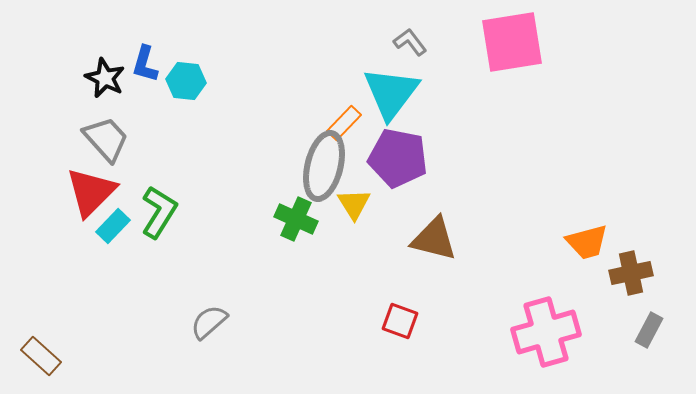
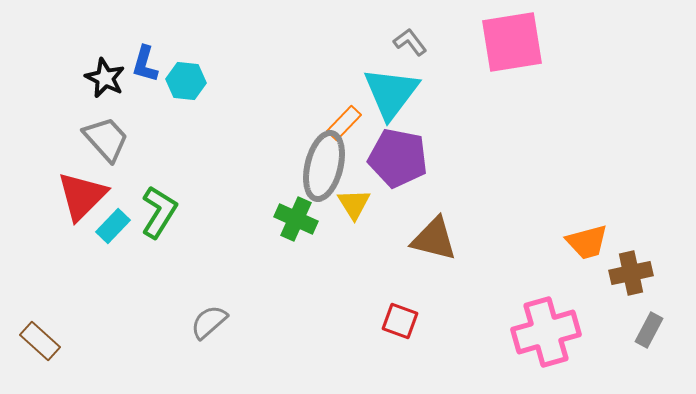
red triangle: moved 9 px left, 4 px down
brown rectangle: moved 1 px left, 15 px up
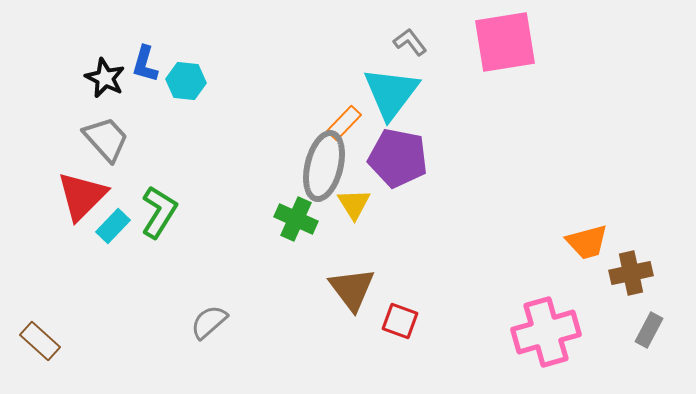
pink square: moved 7 px left
brown triangle: moved 82 px left, 50 px down; rotated 39 degrees clockwise
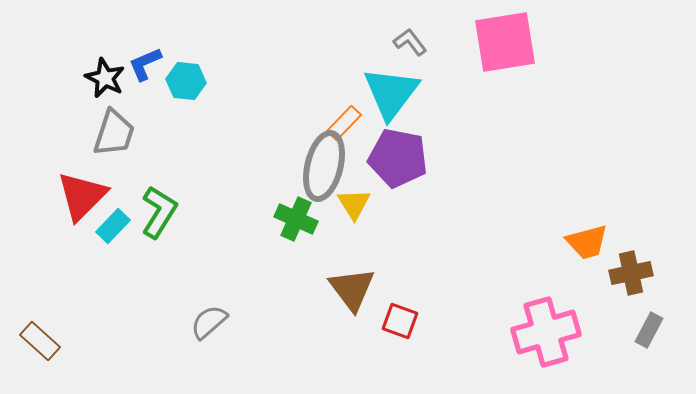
blue L-shape: rotated 51 degrees clockwise
gray trapezoid: moved 8 px right, 6 px up; rotated 60 degrees clockwise
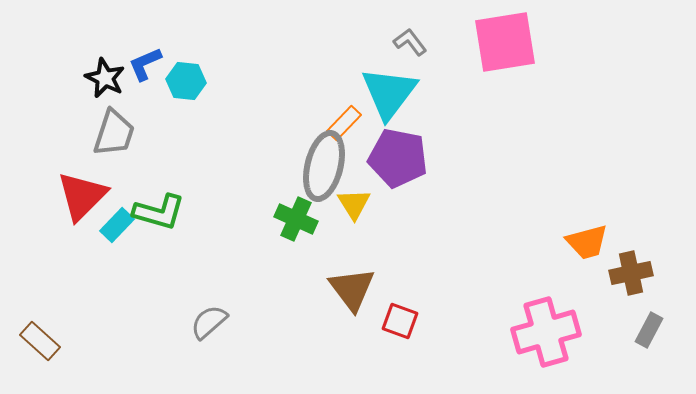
cyan triangle: moved 2 px left
green L-shape: rotated 74 degrees clockwise
cyan rectangle: moved 4 px right, 1 px up
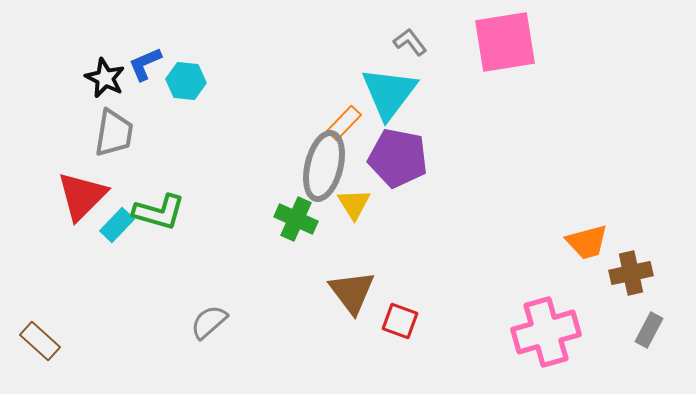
gray trapezoid: rotated 9 degrees counterclockwise
brown triangle: moved 3 px down
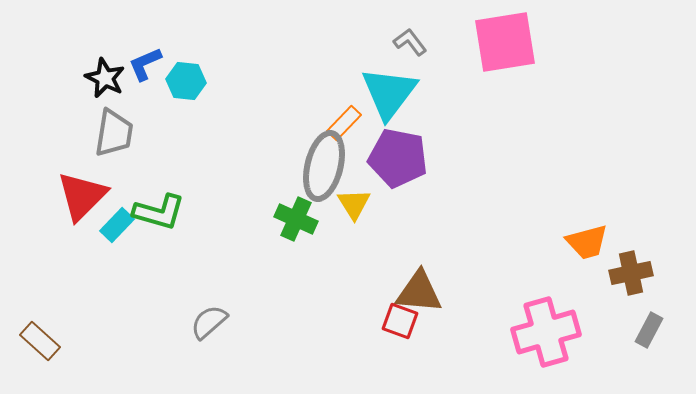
brown triangle: moved 67 px right; rotated 48 degrees counterclockwise
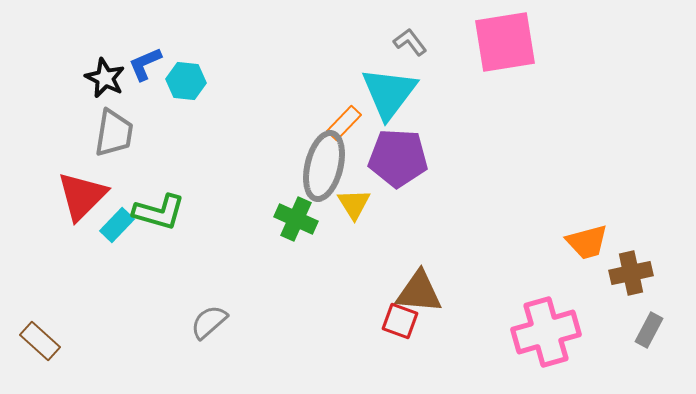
purple pentagon: rotated 8 degrees counterclockwise
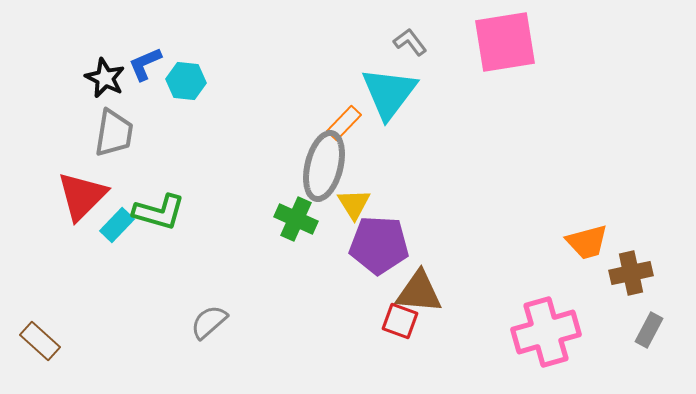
purple pentagon: moved 19 px left, 87 px down
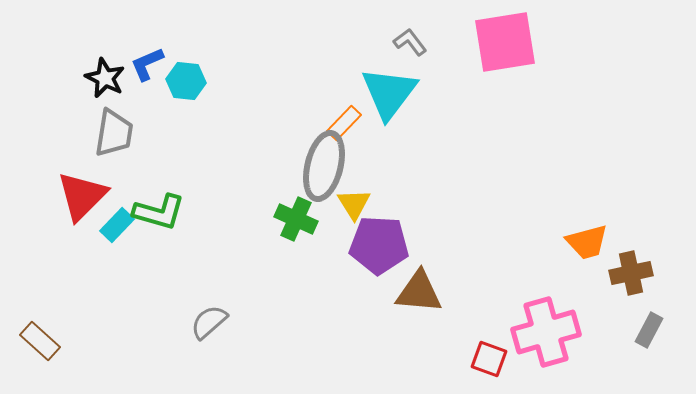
blue L-shape: moved 2 px right
red square: moved 89 px right, 38 px down
